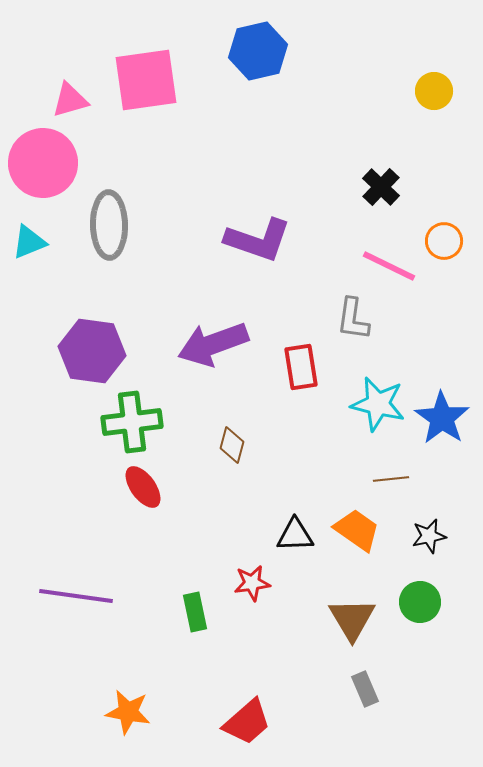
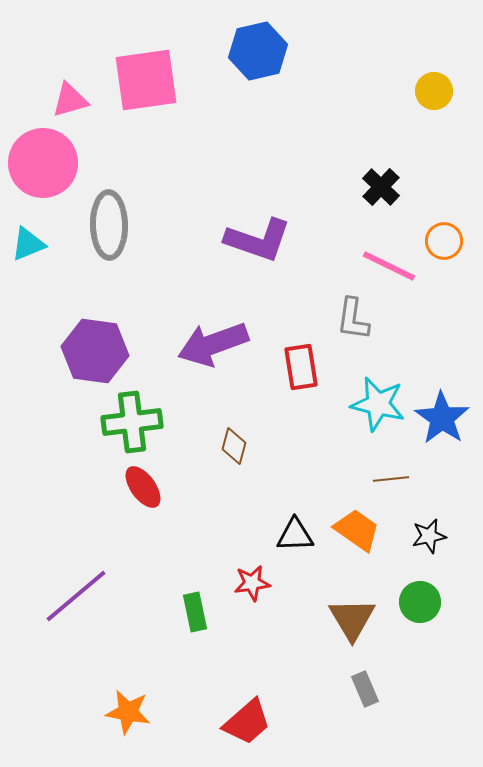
cyan triangle: moved 1 px left, 2 px down
purple hexagon: moved 3 px right
brown diamond: moved 2 px right, 1 px down
purple line: rotated 48 degrees counterclockwise
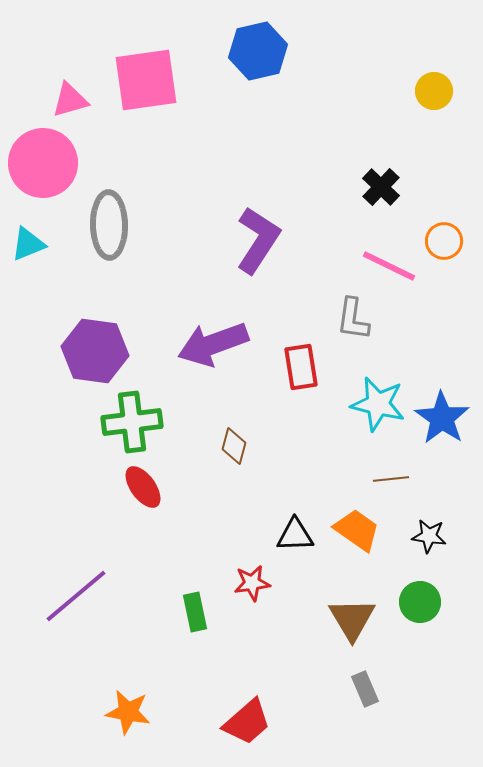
purple L-shape: rotated 76 degrees counterclockwise
black star: rotated 20 degrees clockwise
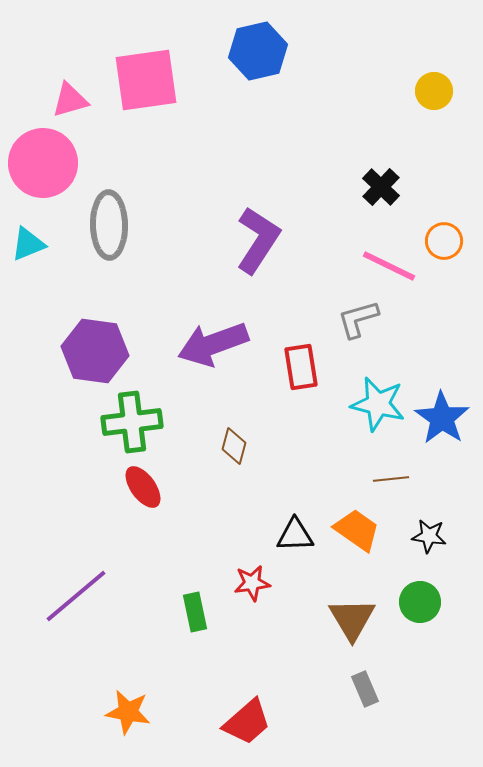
gray L-shape: moved 5 px right; rotated 66 degrees clockwise
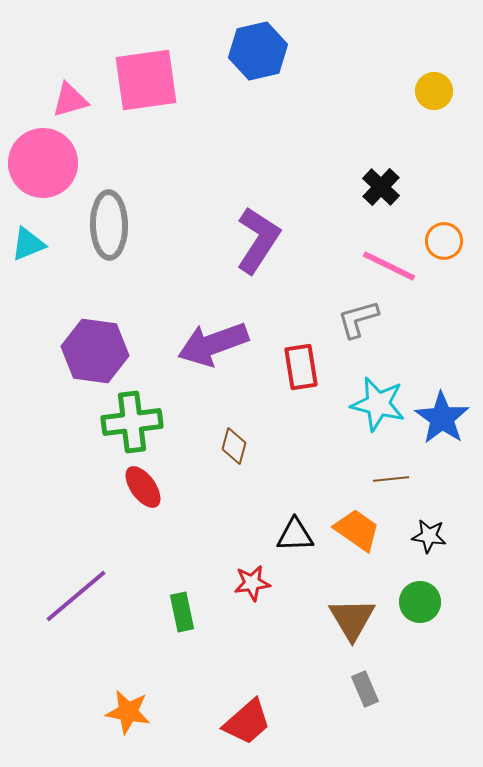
green rectangle: moved 13 px left
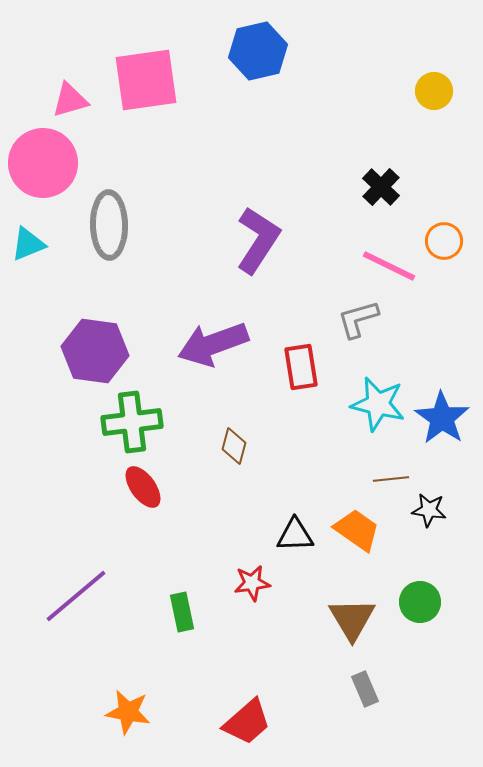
black star: moved 26 px up
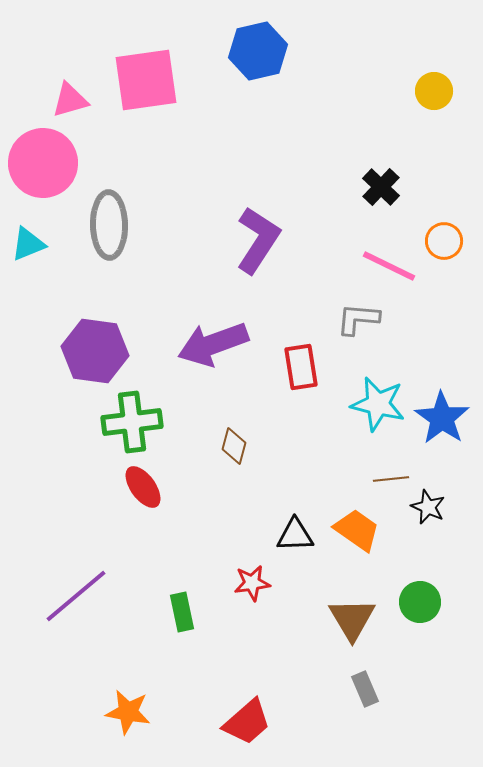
gray L-shape: rotated 21 degrees clockwise
black star: moved 1 px left, 3 px up; rotated 16 degrees clockwise
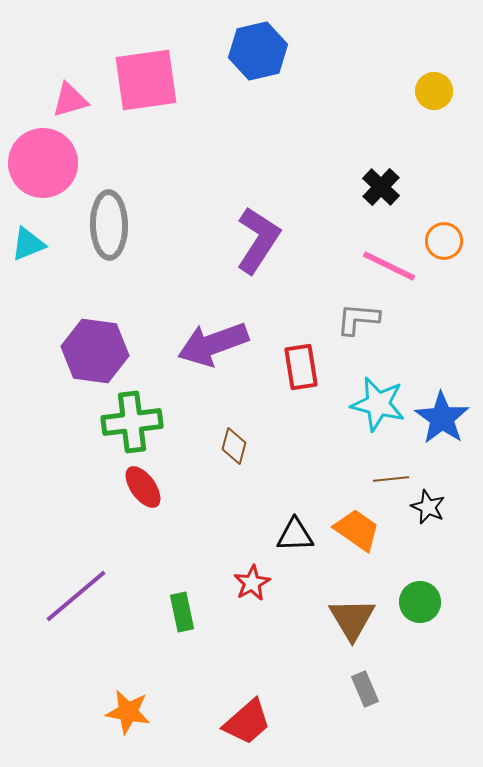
red star: rotated 21 degrees counterclockwise
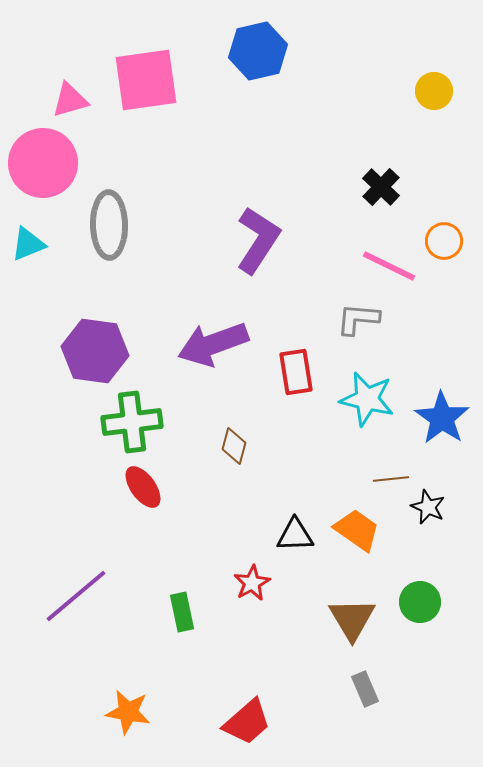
red rectangle: moved 5 px left, 5 px down
cyan star: moved 11 px left, 5 px up
